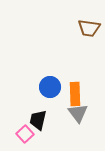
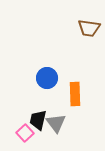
blue circle: moved 3 px left, 9 px up
gray triangle: moved 22 px left, 10 px down
pink square: moved 1 px up
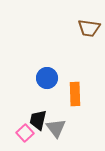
gray triangle: moved 5 px down
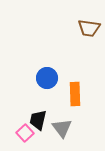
gray triangle: moved 6 px right
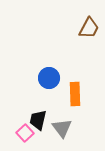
brown trapezoid: rotated 70 degrees counterclockwise
blue circle: moved 2 px right
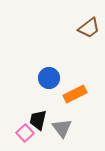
brown trapezoid: rotated 25 degrees clockwise
orange rectangle: rotated 65 degrees clockwise
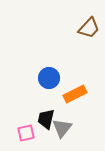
brown trapezoid: rotated 10 degrees counterclockwise
black trapezoid: moved 8 px right, 1 px up
gray triangle: rotated 15 degrees clockwise
pink square: moved 1 px right; rotated 30 degrees clockwise
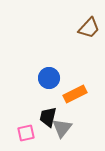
black trapezoid: moved 2 px right, 2 px up
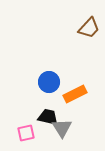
blue circle: moved 4 px down
black trapezoid: rotated 90 degrees clockwise
gray triangle: rotated 10 degrees counterclockwise
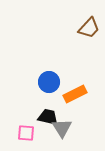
pink square: rotated 18 degrees clockwise
